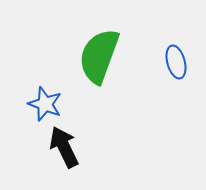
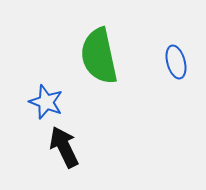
green semicircle: rotated 32 degrees counterclockwise
blue star: moved 1 px right, 2 px up
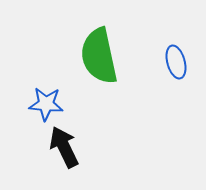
blue star: moved 2 px down; rotated 16 degrees counterclockwise
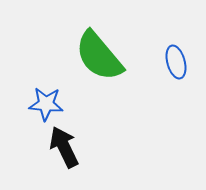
green semicircle: rotated 28 degrees counterclockwise
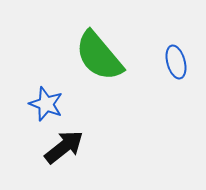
blue star: rotated 16 degrees clockwise
black arrow: rotated 78 degrees clockwise
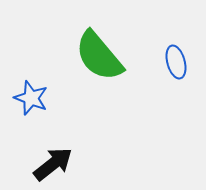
blue star: moved 15 px left, 6 px up
black arrow: moved 11 px left, 17 px down
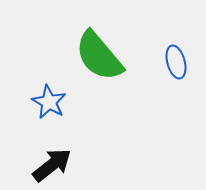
blue star: moved 18 px right, 4 px down; rotated 8 degrees clockwise
black arrow: moved 1 px left, 1 px down
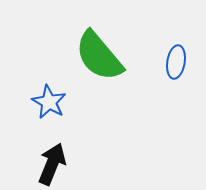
blue ellipse: rotated 24 degrees clockwise
black arrow: moved 1 px up; rotated 30 degrees counterclockwise
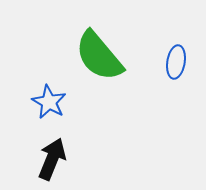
black arrow: moved 5 px up
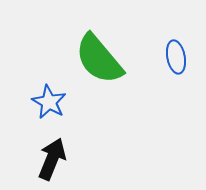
green semicircle: moved 3 px down
blue ellipse: moved 5 px up; rotated 20 degrees counterclockwise
